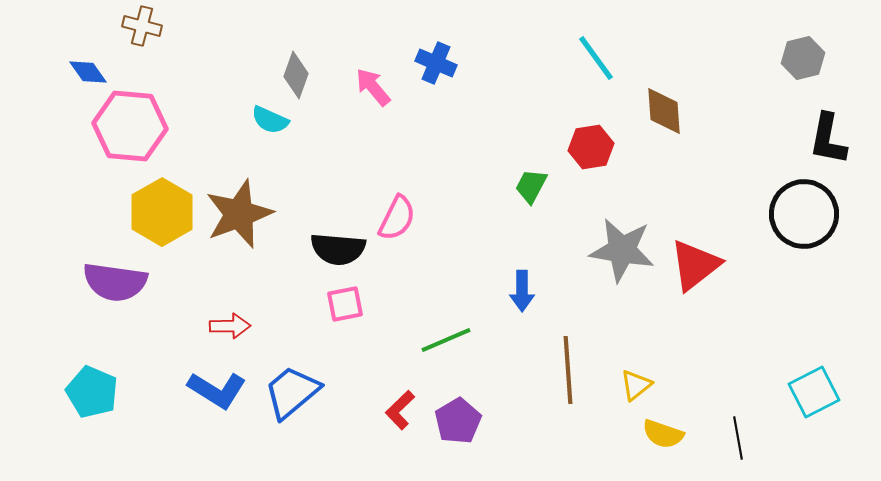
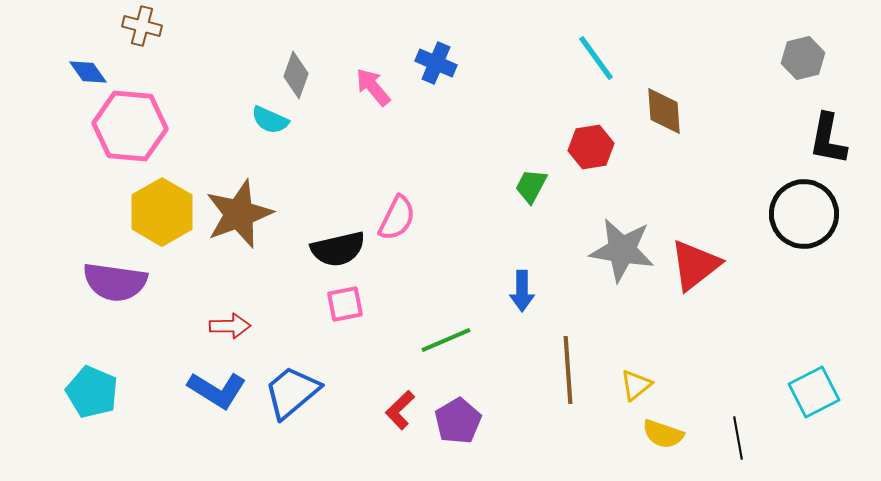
black semicircle: rotated 18 degrees counterclockwise
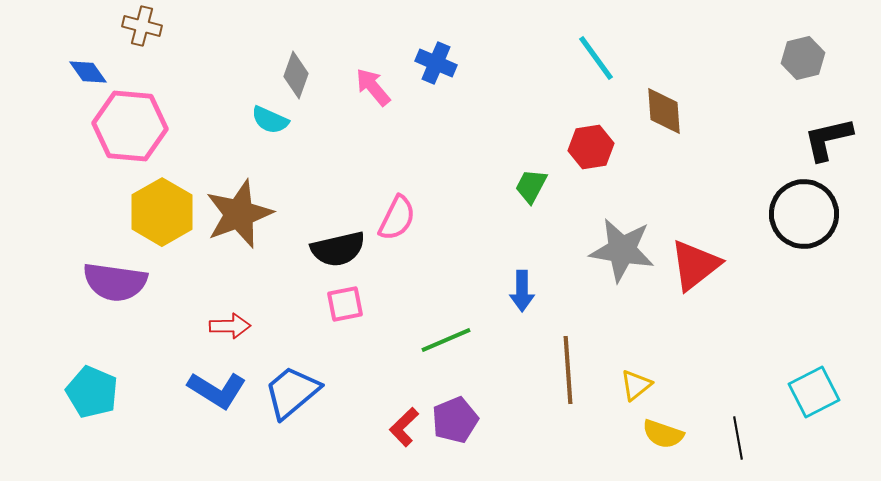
black L-shape: rotated 66 degrees clockwise
red L-shape: moved 4 px right, 17 px down
purple pentagon: moved 3 px left, 1 px up; rotated 9 degrees clockwise
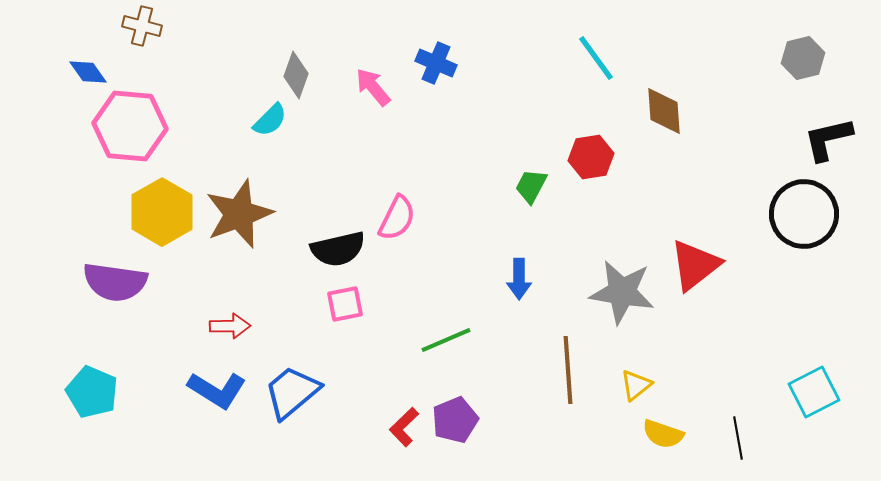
cyan semicircle: rotated 69 degrees counterclockwise
red hexagon: moved 10 px down
gray star: moved 42 px down
blue arrow: moved 3 px left, 12 px up
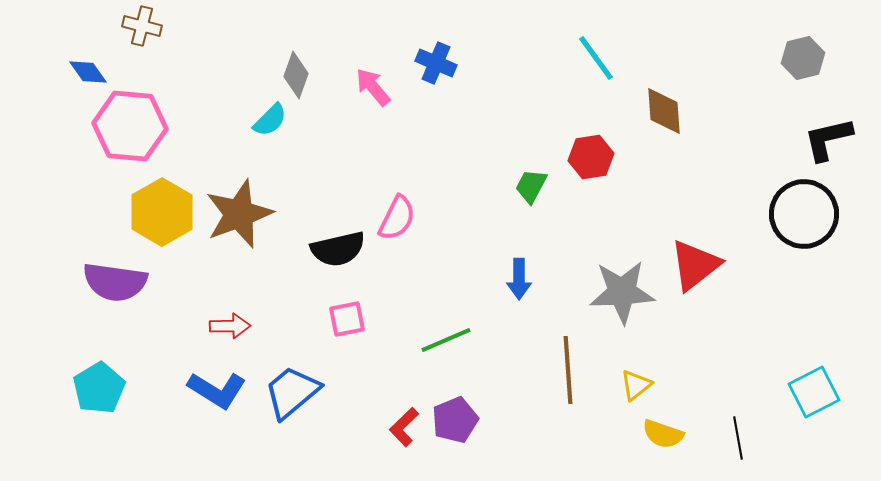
gray star: rotated 12 degrees counterclockwise
pink square: moved 2 px right, 15 px down
cyan pentagon: moved 7 px right, 4 px up; rotated 18 degrees clockwise
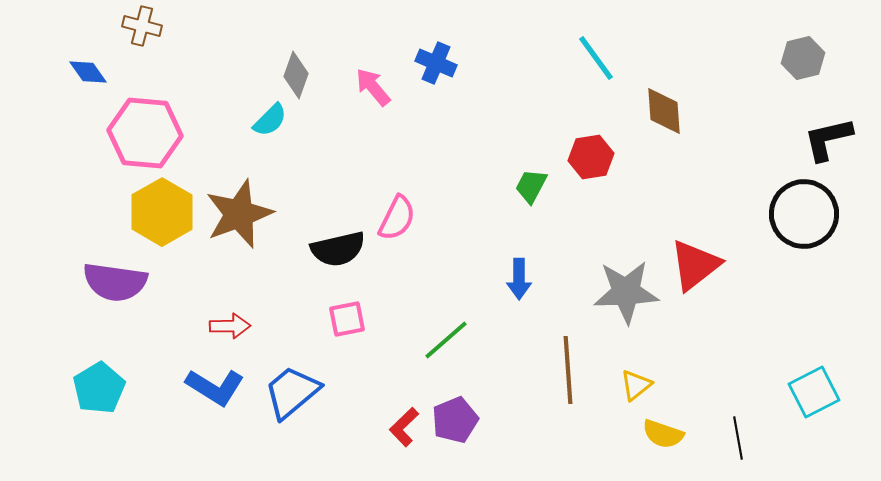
pink hexagon: moved 15 px right, 7 px down
gray star: moved 4 px right
green line: rotated 18 degrees counterclockwise
blue L-shape: moved 2 px left, 3 px up
